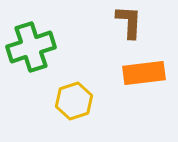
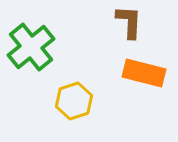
green cross: rotated 21 degrees counterclockwise
orange rectangle: rotated 21 degrees clockwise
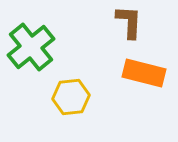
yellow hexagon: moved 3 px left, 4 px up; rotated 12 degrees clockwise
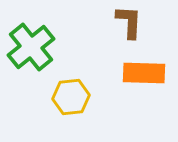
orange rectangle: rotated 12 degrees counterclockwise
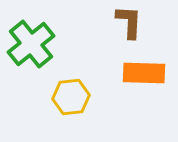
green cross: moved 3 px up
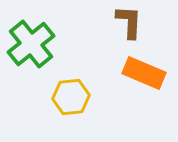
orange rectangle: rotated 21 degrees clockwise
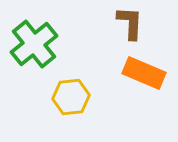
brown L-shape: moved 1 px right, 1 px down
green cross: moved 3 px right
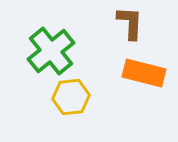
green cross: moved 17 px right, 7 px down
orange rectangle: rotated 9 degrees counterclockwise
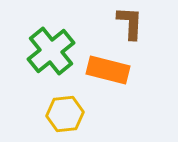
orange rectangle: moved 36 px left, 3 px up
yellow hexagon: moved 6 px left, 17 px down
